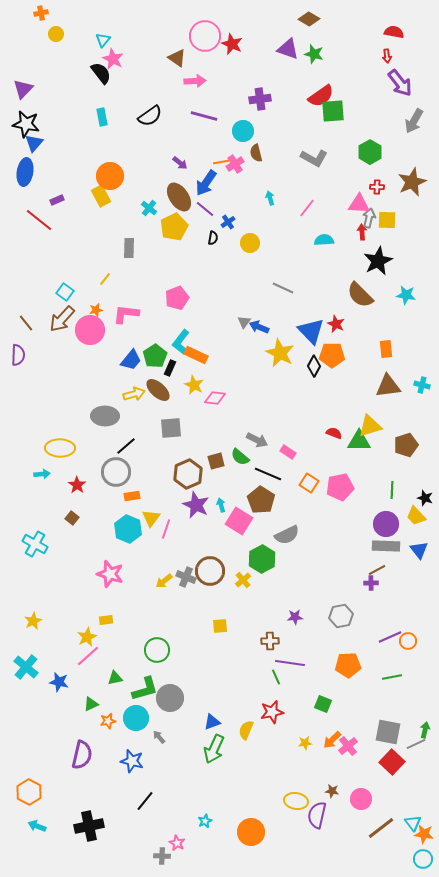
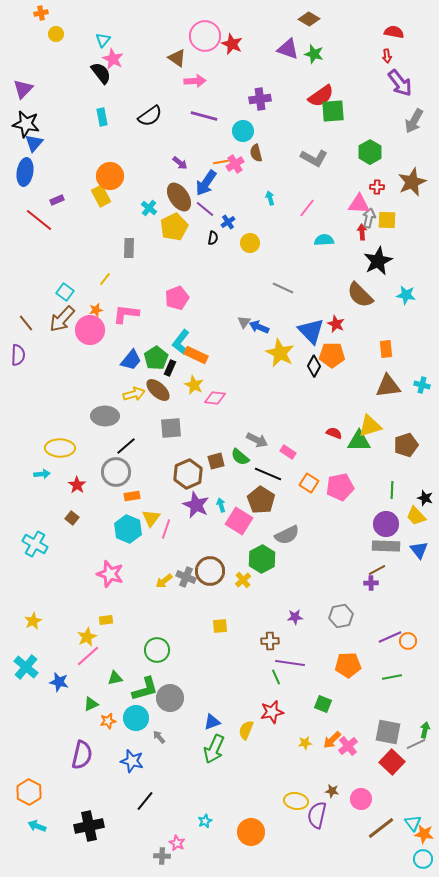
green pentagon at (155, 356): moved 1 px right, 2 px down
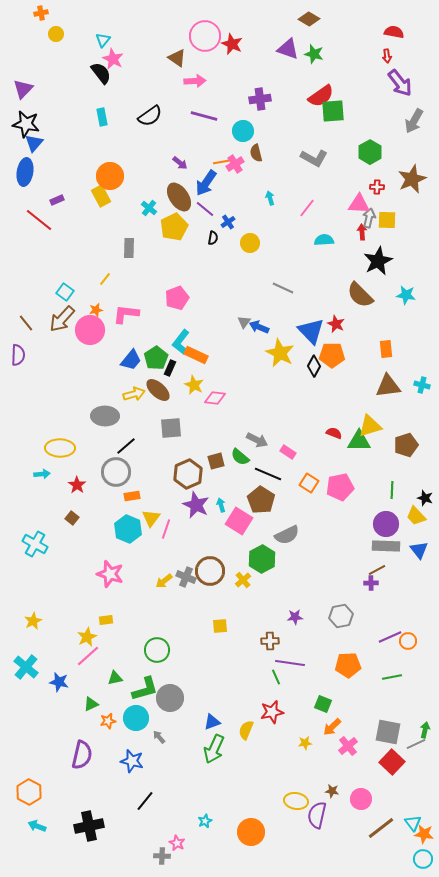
brown star at (412, 182): moved 3 px up
orange arrow at (332, 740): moved 13 px up
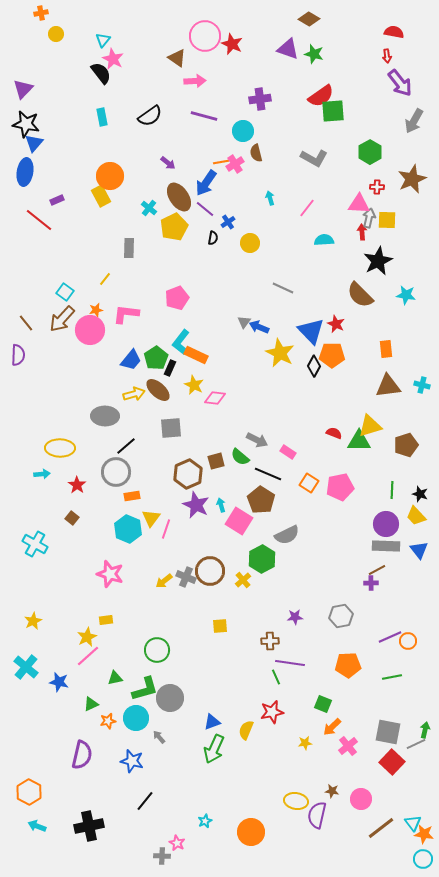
purple arrow at (180, 163): moved 12 px left
black star at (425, 498): moved 5 px left, 4 px up
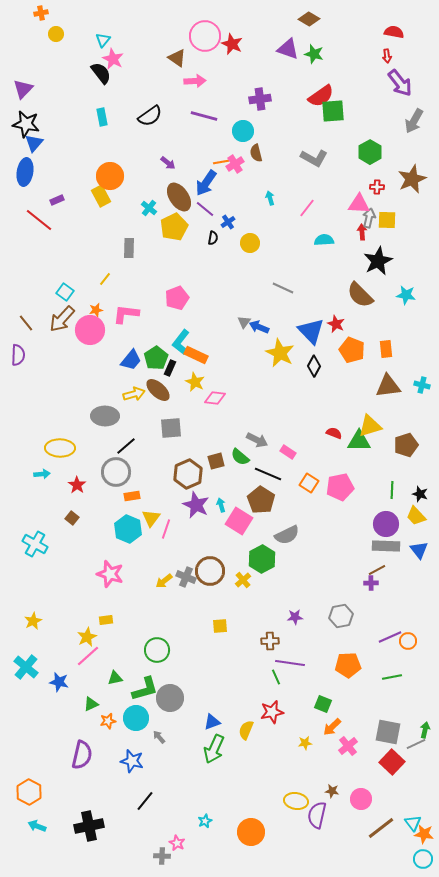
orange pentagon at (332, 355): moved 20 px right, 5 px up; rotated 20 degrees clockwise
yellow star at (194, 385): moved 1 px right, 3 px up
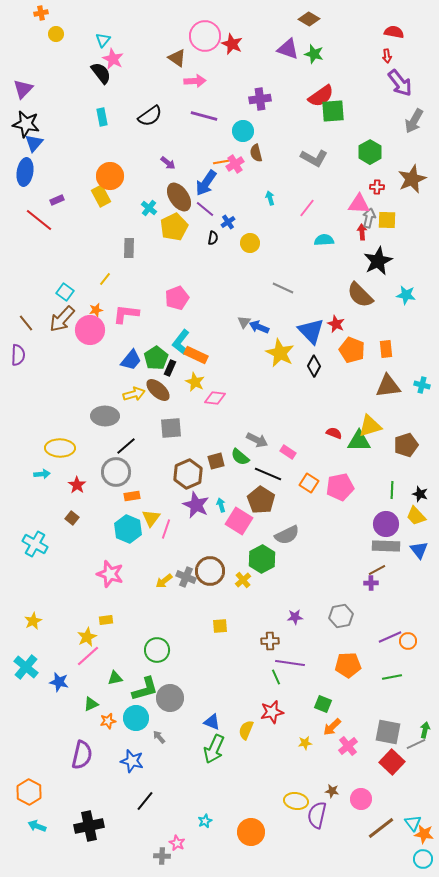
blue triangle at (212, 722): rotated 42 degrees clockwise
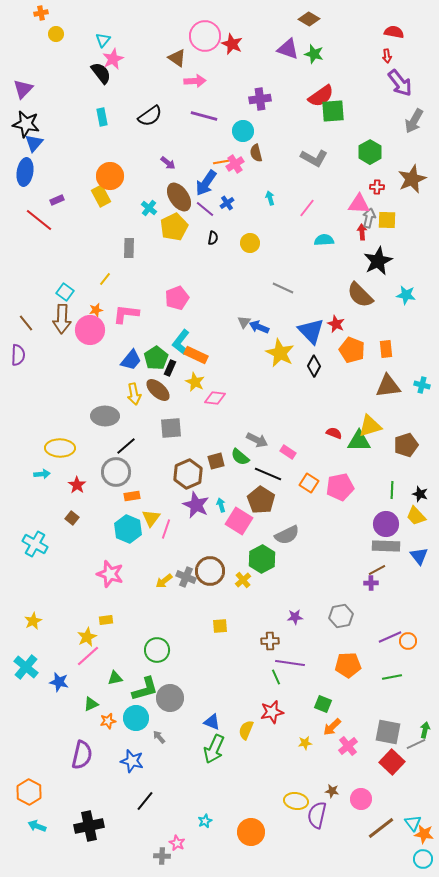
pink star at (113, 59): rotated 20 degrees clockwise
blue cross at (228, 222): moved 1 px left, 19 px up
brown arrow at (62, 319): rotated 40 degrees counterclockwise
yellow arrow at (134, 394): rotated 95 degrees clockwise
blue triangle at (419, 550): moved 6 px down
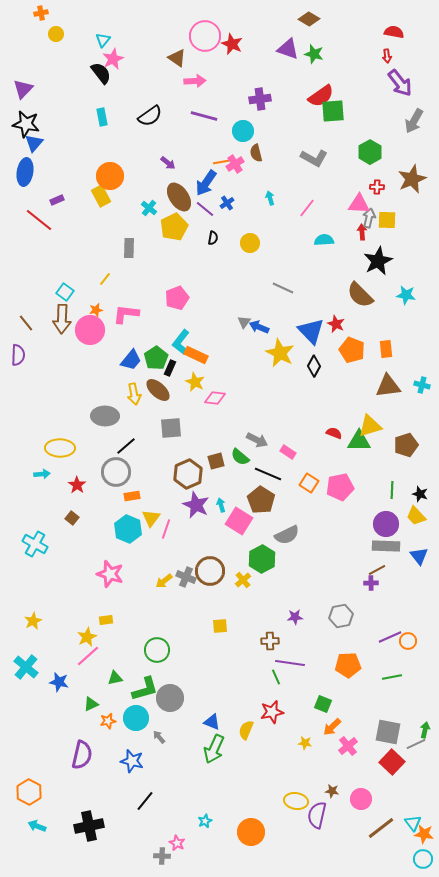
yellow star at (305, 743): rotated 16 degrees clockwise
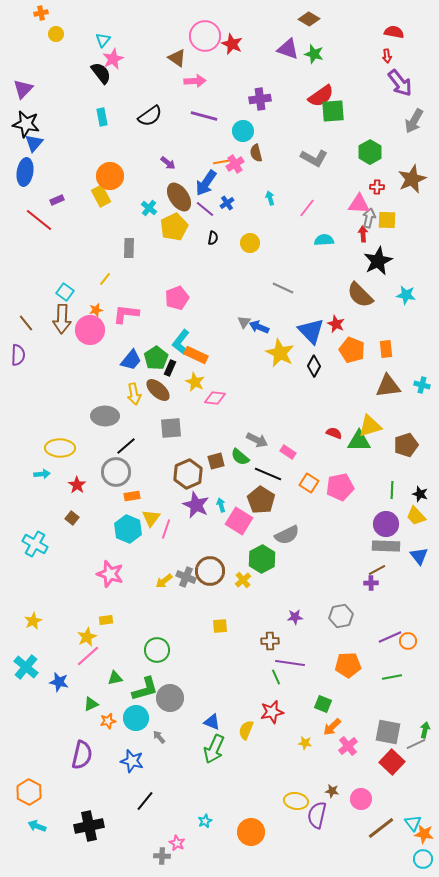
red arrow at (362, 232): moved 1 px right, 2 px down
